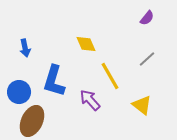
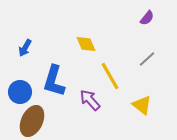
blue arrow: rotated 42 degrees clockwise
blue circle: moved 1 px right
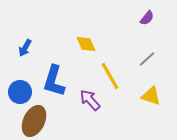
yellow triangle: moved 9 px right, 9 px up; rotated 20 degrees counterclockwise
brown ellipse: moved 2 px right
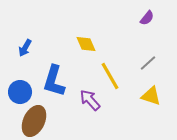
gray line: moved 1 px right, 4 px down
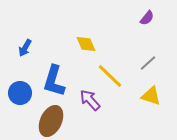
yellow line: rotated 16 degrees counterclockwise
blue circle: moved 1 px down
brown ellipse: moved 17 px right
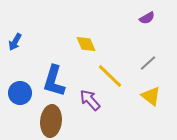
purple semicircle: rotated 21 degrees clockwise
blue arrow: moved 10 px left, 6 px up
yellow triangle: rotated 20 degrees clockwise
brown ellipse: rotated 20 degrees counterclockwise
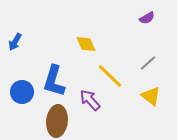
blue circle: moved 2 px right, 1 px up
brown ellipse: moved 6 px right
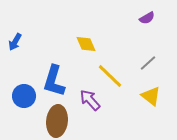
blue circle: moved 2 px right, 4 px down
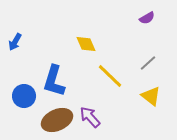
purple arrow: moved 17 px down
brown ellipse: moved 1 px up; rotated 60 degrees clockwise
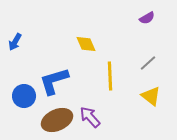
yellow line: rotated 44 degrees clockwise
blue L-shape: rotated 56 degrees clockwise
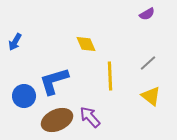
purple semicircle: moved 4 px up
